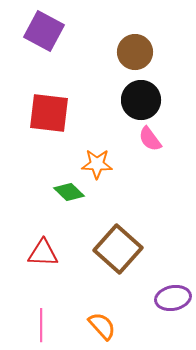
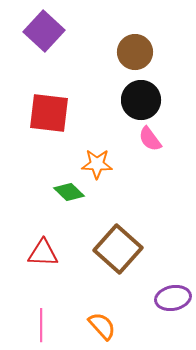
purple square: rotated 15 degrees clockwise
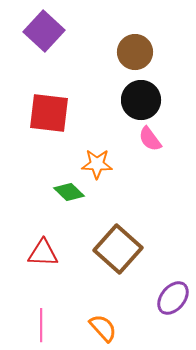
purple ellipse: rotated 40 degrees counterclockwise
orange semicircle: moved 1 px right, 2 px down
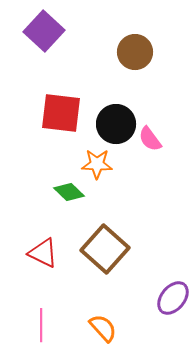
black circle: moved 25 px left, 24 px down
red square: moved 12 px right
brown square: moved 13 px left
red triangle: rotated 24 degrees clockwise
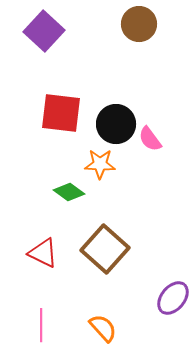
brown circle: moved 4 px right, 28 px up
orange star: moved 3 px right
green diamond: rotated 8 degrees counterclockwise
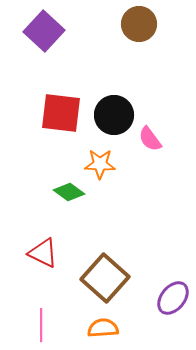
black circle: moved 2 px left, 9 px up
brown square: moved 29 px down
orange semicircle: rotated 52 degrees counterclockwise
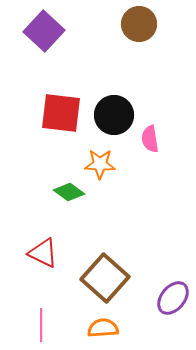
pink semicircle: rotated 28 degrees clockwise
